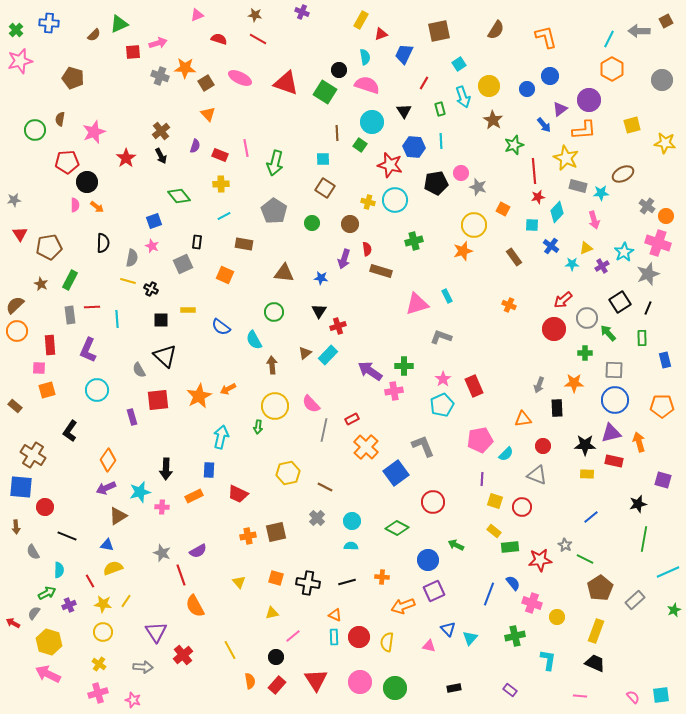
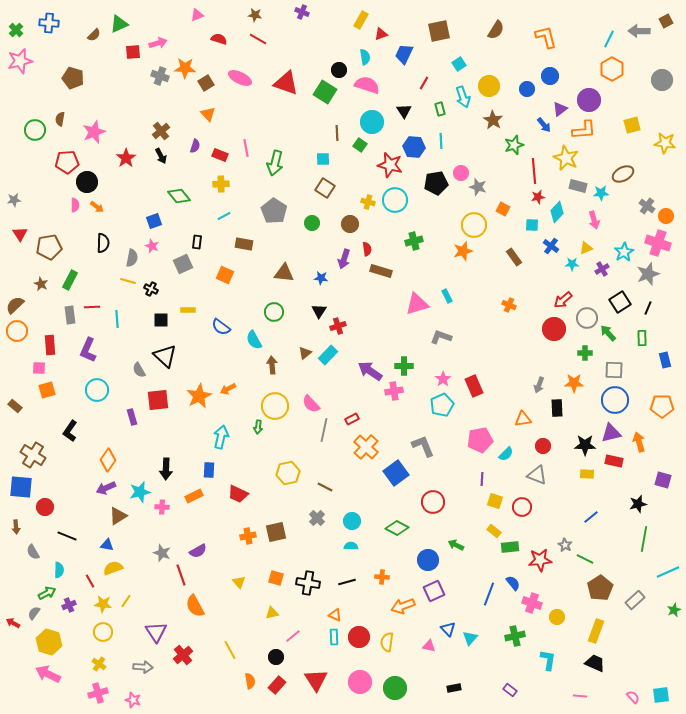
purple cross at (602, 266): moved 3 px down
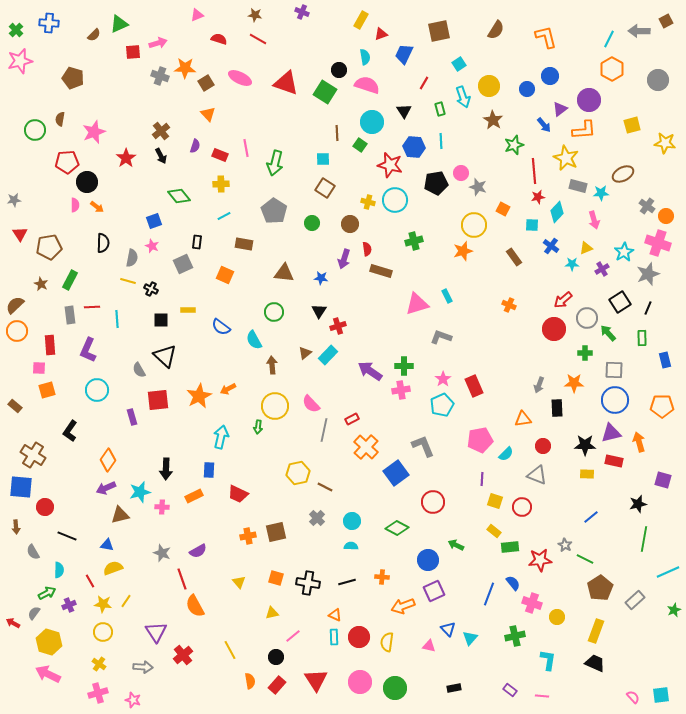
gray circle at (662, 80): moved 4 px left
pink cross at (394, 391): moved 7 px right, 1 px up
yellow hexagon at (288, 473): moved 10 px right
brown triangle at (118, 516): moved 2 px right, 1 px up; rotated 18 degrees clockwise
red line at (181, 575): moved 1 px right, 4 px down
pink line at (580, 696): moved 38 px left
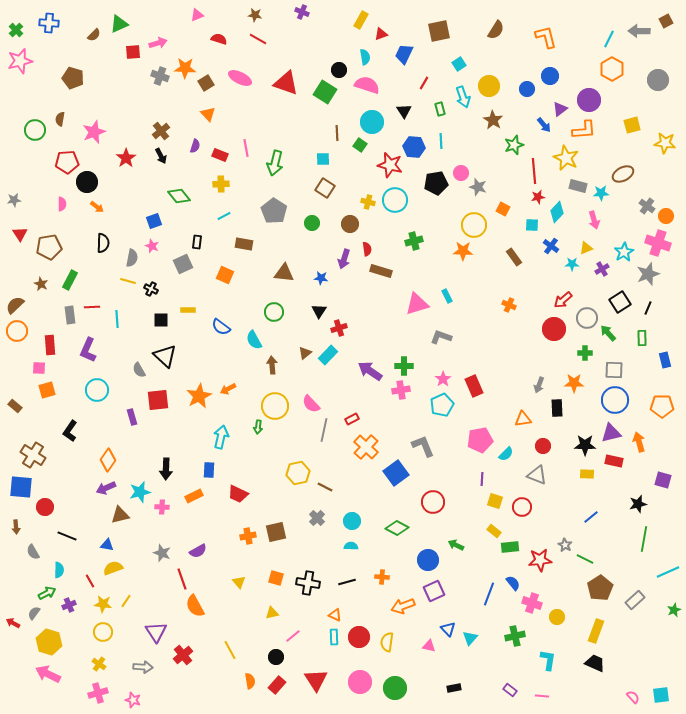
pink semicircle at (75, 205): moved 13 px left, 1 px up
orange star at (463, 251): rotated 18 degrees clockwise
red cross at (338, 326): moved 1 px right, 2 px down
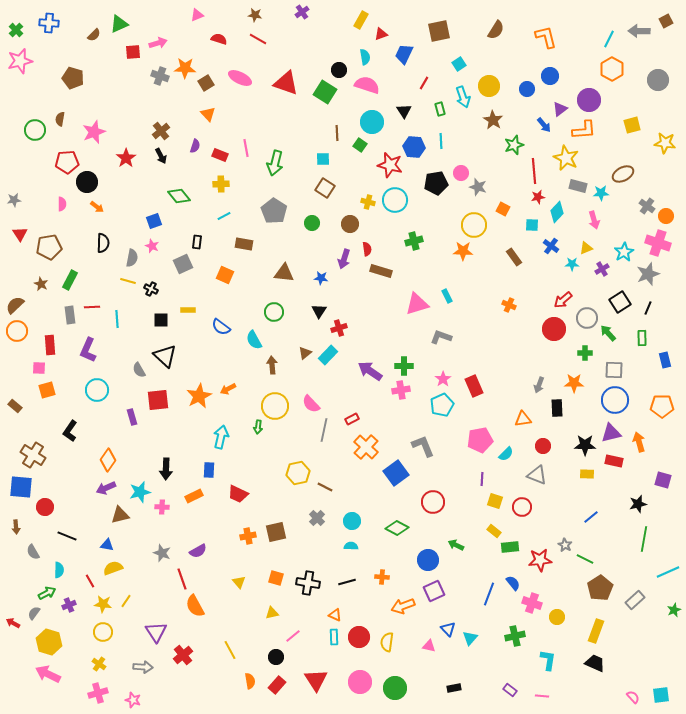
purple cross at (302, 12): rotated 32 degrees clockwise
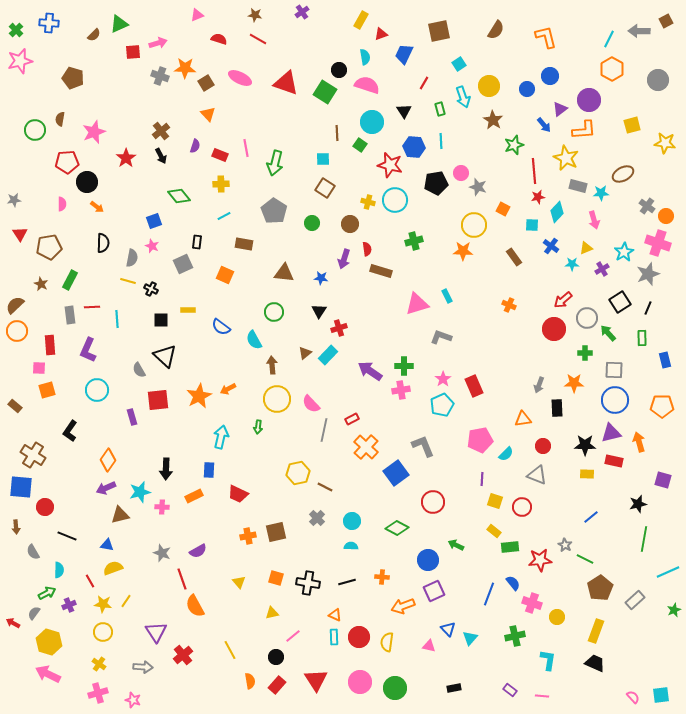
yellow circle at (275, 406): moved 2 px right, 7 px up
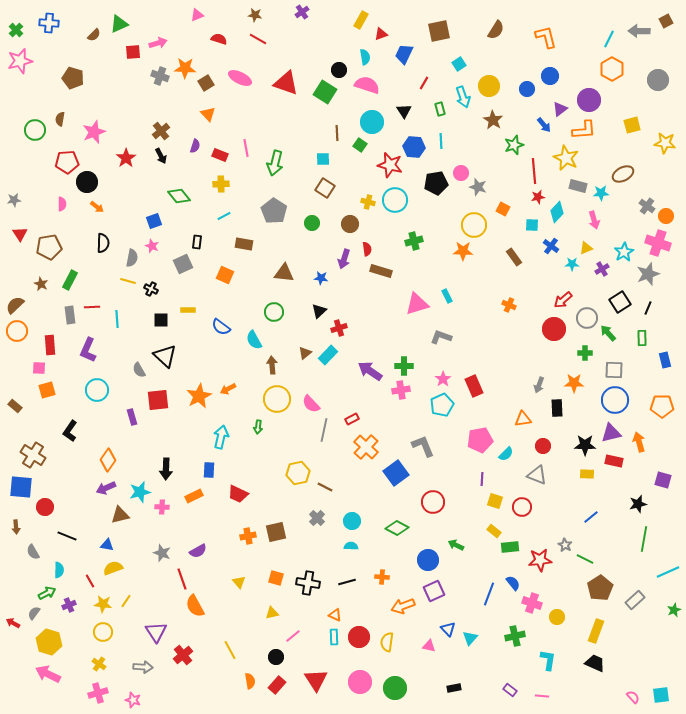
black triangle at (319, 311): rotated 14 degrees clockwise
